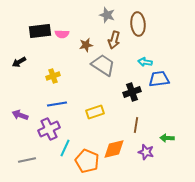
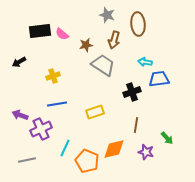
pink semicircle: rotated 40 degrees clockwise
purple cross: moved 8 px left
green arrow: rotated 136 degrees counterclockwise
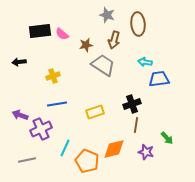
black arrow: rotated 24 degrees clockwise
black cross: moved 12 px down
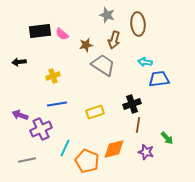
brown line: moved 2 px right
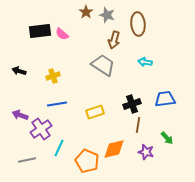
brown star: moved 33 px up; rotated 24 degrees counterclockwise
black arrow: moved 9 px down; rotated 24 degrees clockwise
blue trapezoid: moved 6 px right, 20 px down
purple cross: rotated 10 degrees counterclockwise
cyan line: moved 6 px left
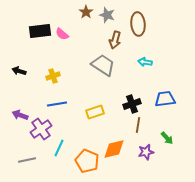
brown arrow: moved 1 px right
purple star: rotated 28 degrees counterclockwise
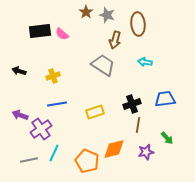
cyan line: moved 5 px left, 5 px down
gray line: moved 2 px right
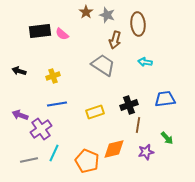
black cross: moved 3 px left, 1 px down
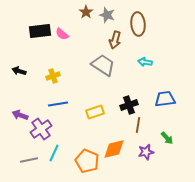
blue line: moved 1 px right
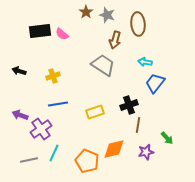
blue trapezoid: moved 10 px left, 16 px up; rotated 45 degrees counterclockwise
